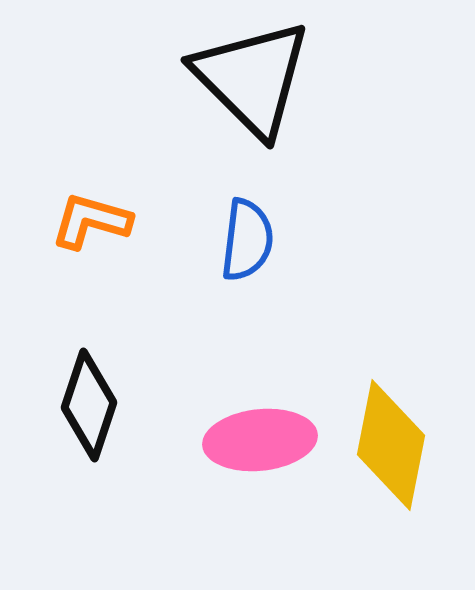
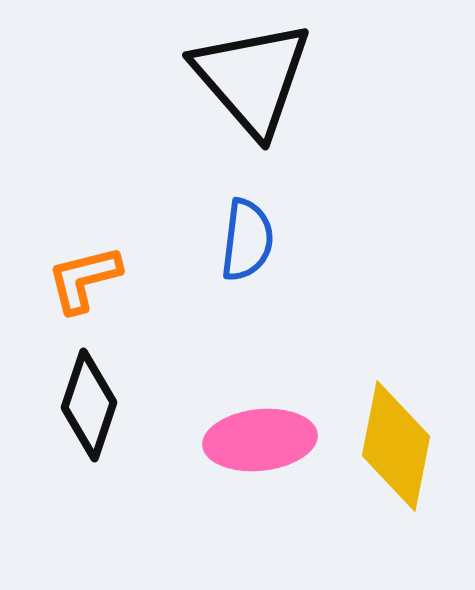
black triangle: rotated 4 degrees clockwise
orange L-shape: moved 7 px left, 58 px down; rotated 30 degrees counterclockwise
yellow diamond: moved 5 px right, 1 px down
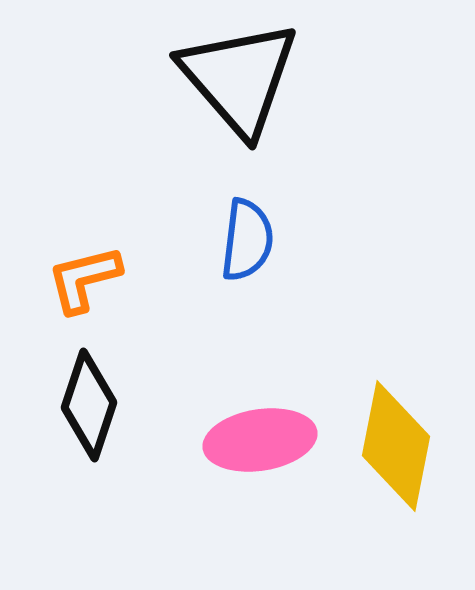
black triangle: moved 13 px left
pink ellipse: rotated 3 degrees counterclockwise
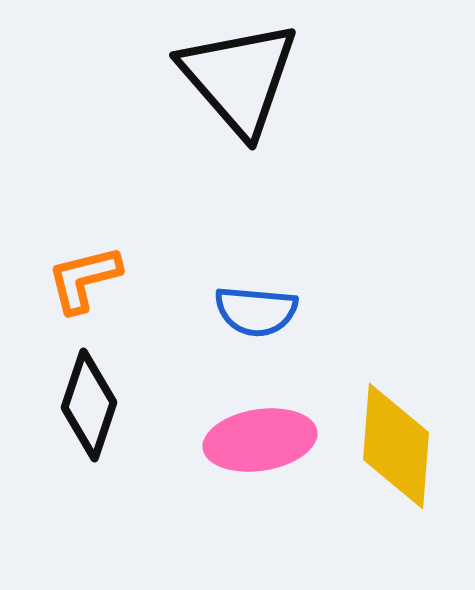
blue semicircle: moved 9 px right, 71 px down; rotated 88 degrees clockwise
yellow diamond: rotated 7 degrees counterclockwise
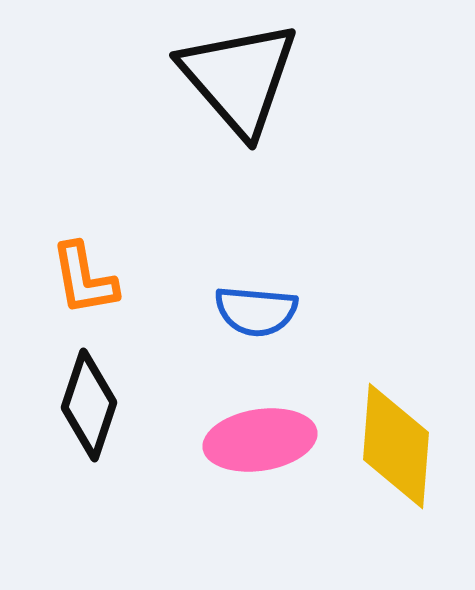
orange L-shape: rotated 86 degrees counterclockwise
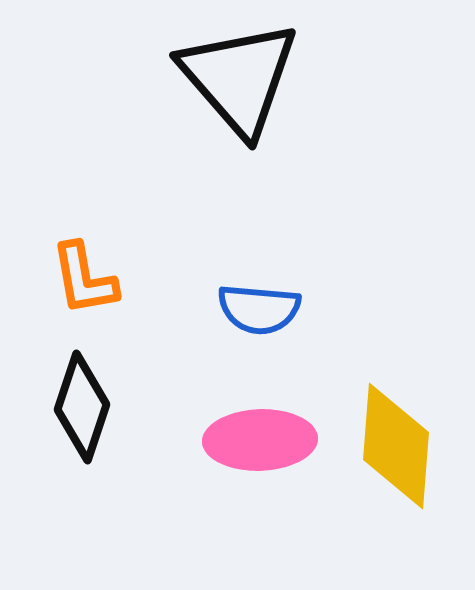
blue semicircle: moved 3 px right, 2 px up
black diamond: moved 7 px left, 2 px down
pink ellipse: rotated 7 degrees clockwise
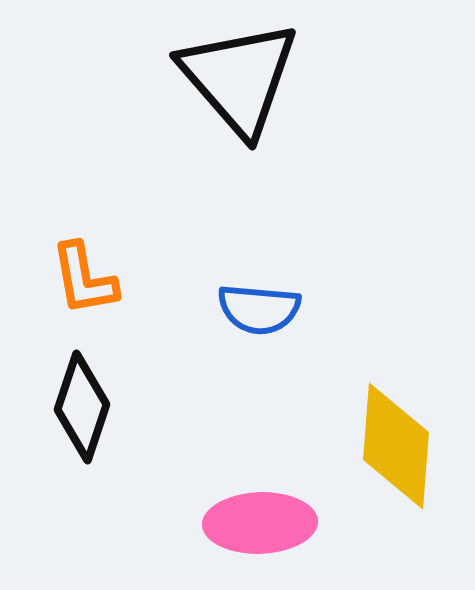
pink ellipse: moved 83 px down
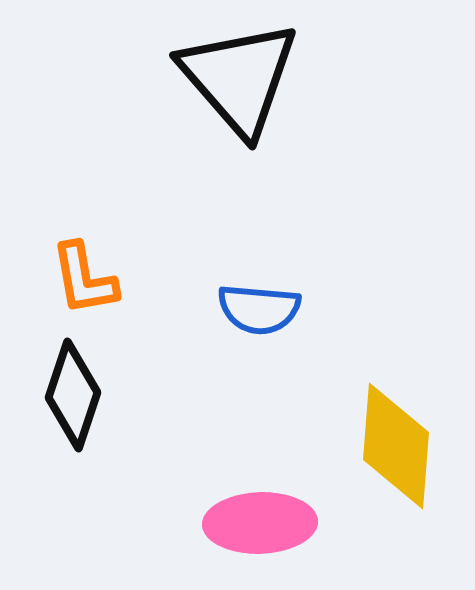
black diamond: moved 9 px left, 12 px up
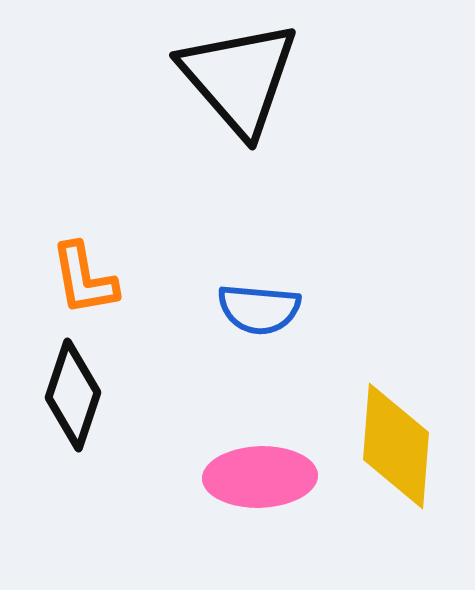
pink ellipse: moved 46 px up
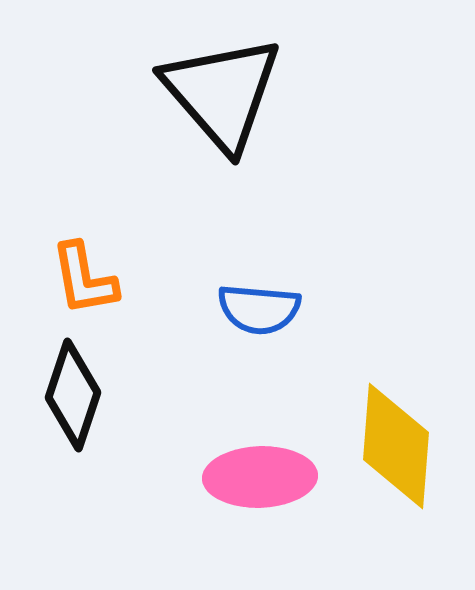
black triangle: moved 17 px left, 15 px down
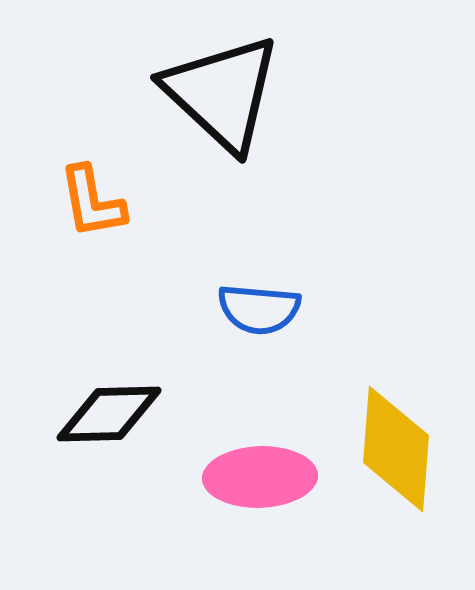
black triangle: rotated 6 degrees counterclockwise
orange L-shape: moved 8 px right, 77 px up
black diamond: moved 36 px right, 19 px down; rotated 70 degrees clockwise
yellow diamond: moved 3 px down
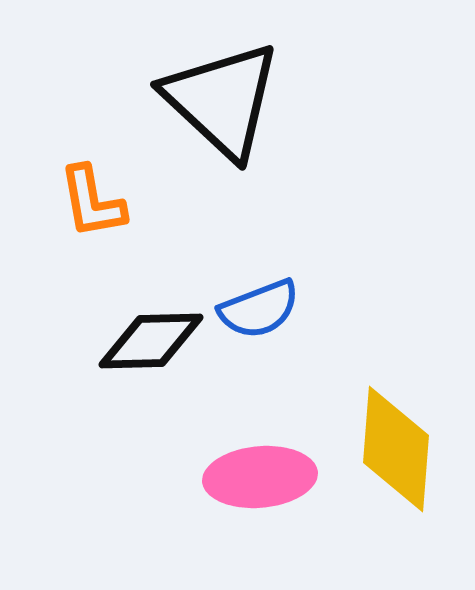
black triangle: moved 7 px down
blue semicircle: rotated 26 degrees counterclockwise
black diamond: moved 42 px right, 73 px up
pink ellipse: rotated 3 degrees counterclockwise
